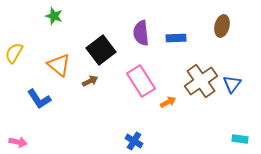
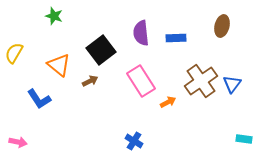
cyan rectangle: moved 4 px right
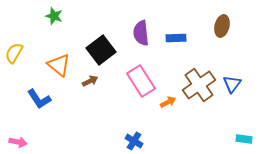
brown cross: moved 2 px left, 4 px down
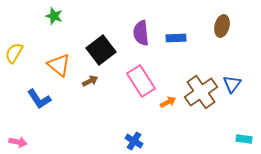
brown cross: moved 2 px right, 7 px down
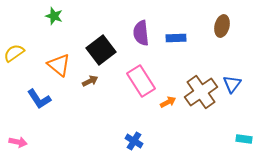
yellow semicircle: rotated 25 degrees clockwise
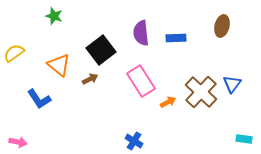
brown arrow: moved 2 px up
brown cross: rotated 12 degrees counterclockwise
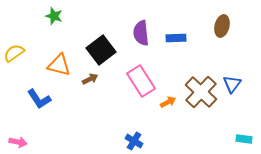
orange triangle: rotated 25 degrees counterclockwise
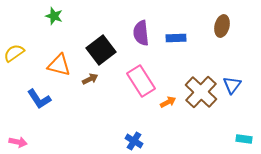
blue triangle: moved 1 px down
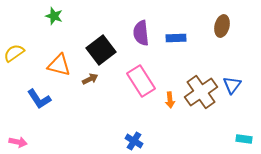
brown cross: rotated 12 degrees clockwise
orange arrow: moved 2 px right, 2 px up; rotated 112 degrees clockwise
